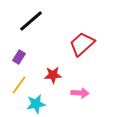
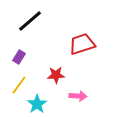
black line: moved 1 px left
red trapezoid: rotated 24 degrees clockwise
red star: moved 3 px right
pink arrow: moved 2 px left, 3 px down
cyan star: moved 1 px right; rotated 24 degrees counterclockwise
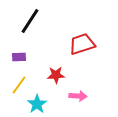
black line: rotated 16 degrees counterclockwise
purple rectangle: rotated 56 degrees clockwise
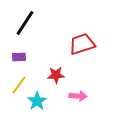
black line: moved 5 px left, 2 px down
cyan star: moved 3 px up
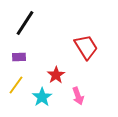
red trapezoid: moved 4 px right, 3 px down; rotated 76 degrees clockwise
red star: rotated 30 degrees counterclockwise
yellow line: moved 3 px left
pink arrow: rotated 66 degrees clockwise
cyan star: moved 5 px right, 4 px up
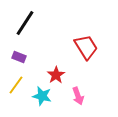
purple rectangle: rotated 24 degrees clockwise
cyan star: moved 1 px up; rotated 24 degrees counterclockwise
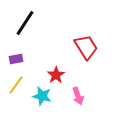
purple rectangle: moved 3 px left, 2 px down; rotated 32 degrees counterclockwise
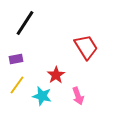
yellow line: moved 1 px right
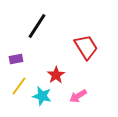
black line: moved 12 px right, 3 px down
yellow line: moved 2 px right, 1 px down
pink arrow: rotated 78 degrees clockwise
